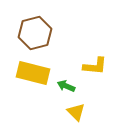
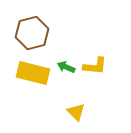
brown hexagon: moved 3 px left
green arrow: moved 19 px up
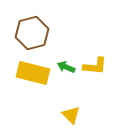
yellow triangle: moved 5 px left, 3 px down
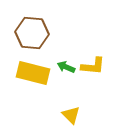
brown hexagon: rotated 20 degrees clockwise
yellow L-shape: moved 2 px left
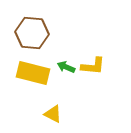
yellow triangle: moved 18 px left, 1 px up; rotated 18 degrees counterclockwise
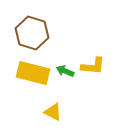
brown hexagon: rotated 12 degrees clockwise
green arrow: moved 1 px left, 4 px down
yellow triangle: moved 2 px up
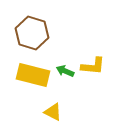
yellow rectangle: moved 2 px down
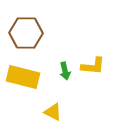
brown hexagon: moved 6 px left; rotated 16 degrees counterclockwise
green arrow: rotated 126 degrees counterclockwise
yellow rectangle: moved 10 px left, 2 px down
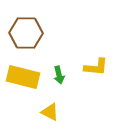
yellow L-shape: moved 3 px right, 1 px down
green arrow: moved 6 px left, 4 px down
yellow triangle: moved 3 px left
